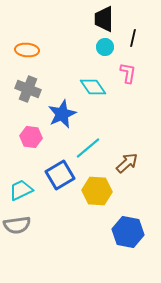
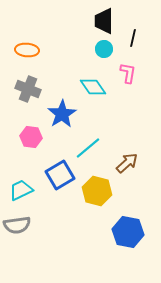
black trapezoid: moved 2 px down
cyan circle: moved 1 px left, 2 px down
blue star: rotated 8 degrees counterclockwise
yellow hexagon: rotated 12 degrees clockwise
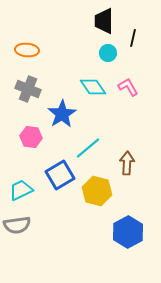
cyan circle: moved 4 px right, 4 px down
pink L-shape: moved 14 px down; rotated 40 degrees counterclockwise
brown arrow: rotated 45 degrees counterclockwise
blue hexagon: rotated 20 degrees clockwise
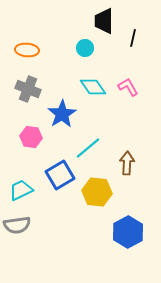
cyan circle: moved 23 px left, 5 px up
yellow hexagon: moved 1 px down; rotated 8 degrees counterclockwise
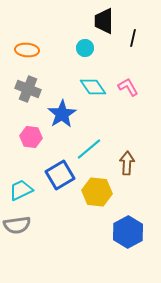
cyan line: moved 1 px right, 1 px down
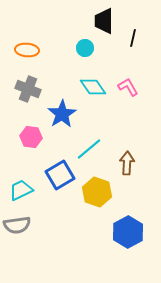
yellow hexagon: rotated 12 degrees clockwise
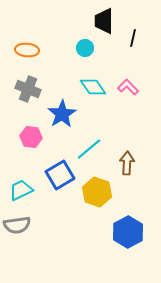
pink L-shape: rotated 15 degrees counterclockwise
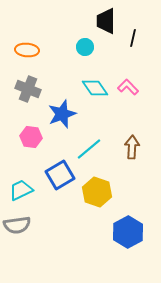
black trapezoid: moved 2 px right
cyan circle: moved 1 px up
cyan diamond: moved 2 px right, 1 px down
blue star: rotated 12 degrees clockwise
brown arrow: moved 5 px right, 16 px up
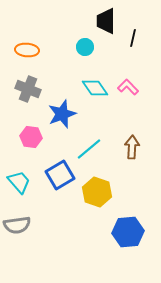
cyan trapezoid: moved 2 px left, 8 px up; rotated 75 degrees clockwise
blue hexagon: rotated 24 degrees clockwise
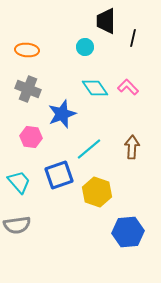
blue square: moved 1 px left; rotated 12 degrees clockwise
